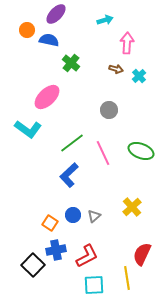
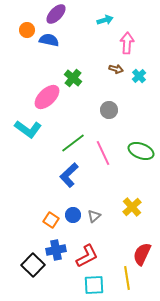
green cross: moved 2 px right, 15 px down
green line: moved 1 px right
orange square: moved 1 px right, 3 px up
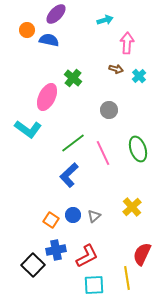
pink ellipse: rotated 20 degrees counterclockwise
green ellipse: moved 3 px left, 2 px up; rotated 50 degrees clockwise
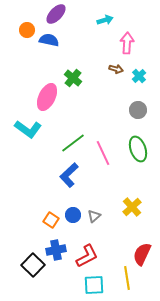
gray circle: moved 29 px right
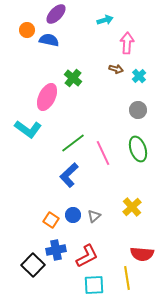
red semicircle: rotated 110 degrees counterclockwise
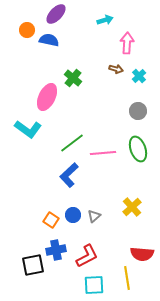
gray circle: moved 1 px down
green line: moved 1 px left
pink line: rotated 70 degrees counterclockwise
black square: rotated 35 degrees clockwise
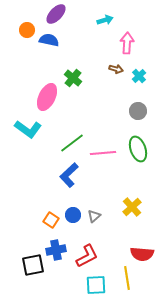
cyan square: moved 2 px right
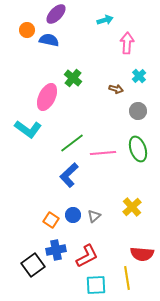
brown arrow: moved 20 px down
black square: rotated 25 degrees counterclockwise
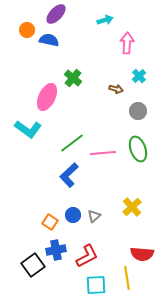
orange square: moved 1 px left, 2 px down
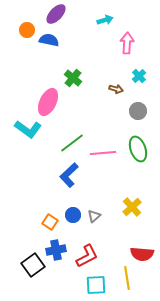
pink ellipse: moved 1 px right, 5 px down
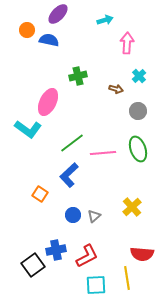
purple ellipse: moved 2 px right
green cross: moved 5 px right, 2 px up; rotated 36 degrees clockwise
orange square: moved 10 px left, 28 px up
